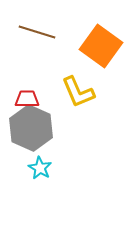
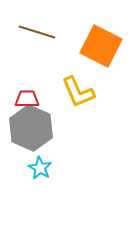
orange square: rotated 9 degrees counterclockwise
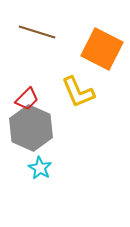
orange square: moved 1 px right, 3 px down
red trapezoid: rotated 135 degrees clockwise
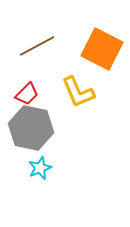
brown line: moved 14 px down; rotated 45 degrees counterclockwise
red trapezoid: moved 5 px up
gray hexagon: rotated 12 degrees counterclockwise
cyan star: rotated 20 degrees clockwise
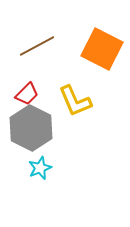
yellow L-shape: moved 3 px left, 9 px down
gray hexagon: rotated 15 degrees clockwise
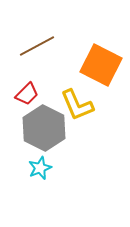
orange square: moved 1 px left, 16 px down
yellow L-shape: moved 2 px right, 4 px down
gray hexagon: moved 13 px right
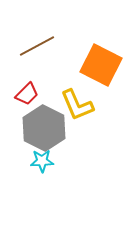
cyan star: moved 2 px right, 7 px up; rotated 20 degrees clockwise
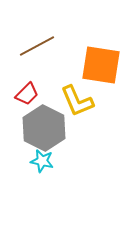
orange square: rotated 18 degrees counterclockwise
yellow L-shape: moved 4 px up
cyan star: rotated 15 degrees clockwise
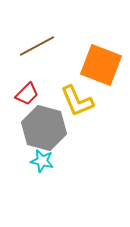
orange square: rotated 12 degrees clockwise
gray hexagon: rotated 12 degrees counterclockwise
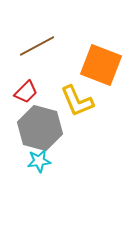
red trapezoid: moved 1 px left, 2 px up
gray hexagon: moved 4 px left
cyan star: moved 3 px left; rotated 20 degrees counterclockwise
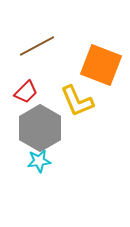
gray hexagon: rotated 15 degrees clockwise
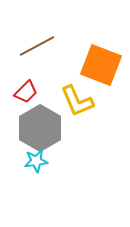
cyan star: moved 3 px left
